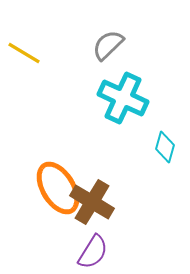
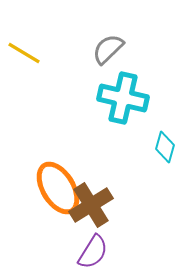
gray semicircle: moved 4 px down
cyan cross: rotated 12 degrees counterclockwise
brown cross: moved 1 px left, 3 px down; rotated 27 degrees clockwise
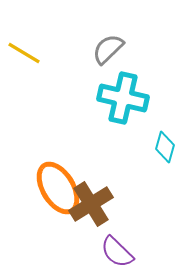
brown cross: moved 1 px up
purple semicircle: moved 24 px right; rotated 102 degrees clockwise
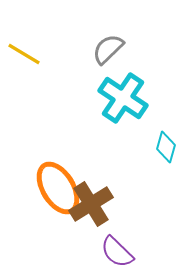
yellow line: moved 1 px down
cyan cross: rotated 21 degrees clockwise
cyan diamond: moved 1 px right
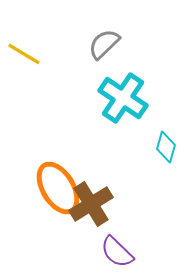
gray semicircle: moved 4 px left, 5 px up
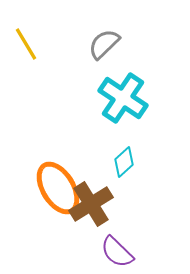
yellow line: moved 2 px right, 10 px up; rotated 28 degrees clockwise
cyan diamond: moved 42 px left, 15 px down; rotated 32 degrees clockwise
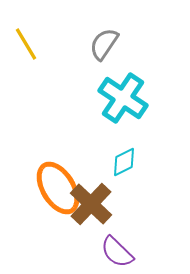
gray semicircle: rotated 12 degrees counterclockwise
cyan diamond: rotated 16 degrees clockwise
brown cross: rotated 15 degrees counterclockwise
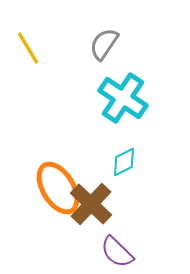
yellow line: moved 2 px right, 4 px down
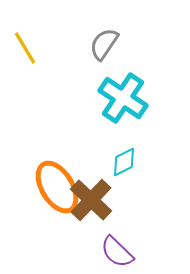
yellow line: moved 3 px left
orange ellipse: moved 1 px left, 1 px up
brown cross: moved 4 px up
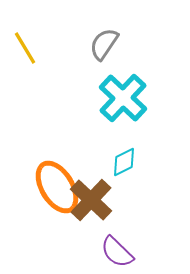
cyan cross: rotated 9 degrees clockwise
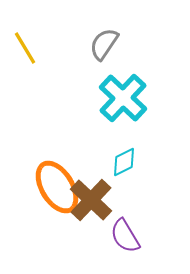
purple semicircle: moved 8 px right, 16 px up; rotated 15 degrees clockwise
